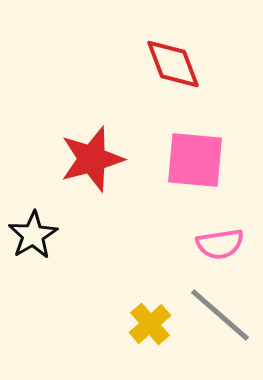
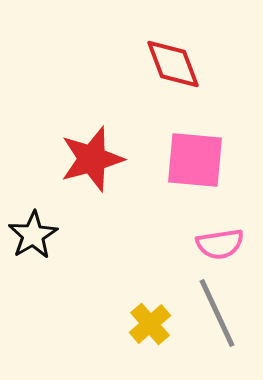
gray line: moved 3 px left, 2 px up; rotated 24 degrees clockwise
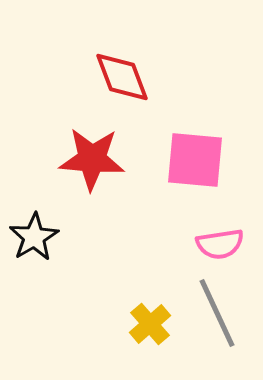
red diamond: moved 51 px left, 13 px down
red star: rotated 20 degrees clockwise
black star: moved 1 px right, 2 px down
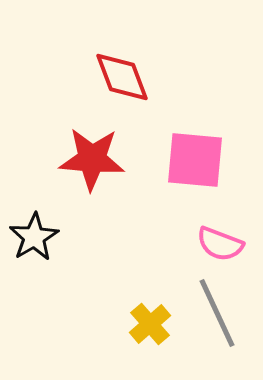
pink semicircle: rotated 30 degrees clockwise
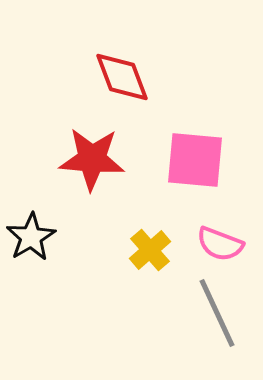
black star: moved 3 px left
yellow cross: moved 74 px up
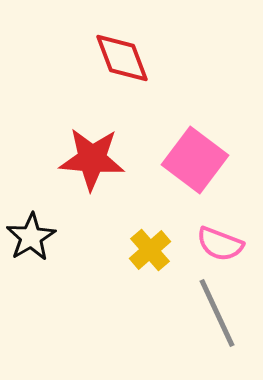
red diamond: moved 19 px up
pink square: rotated 32 degrees clockwise
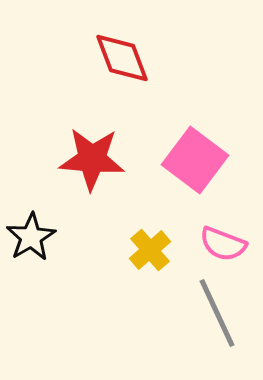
pink semicircle: moved 3 px right
